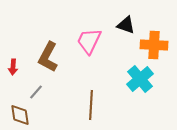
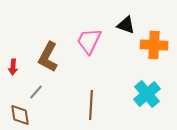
cyan cross: moved 7 px right, 15 px down
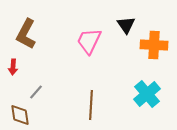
black triangle: rotated 36 degrees clockwise
brown L-shape: moved 22 px left, 23 px up
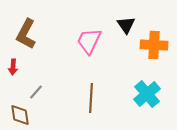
brown line: moved 7 px up
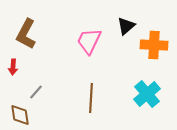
black triangle: moved 1 px down; rotated 24 degrees clockwise
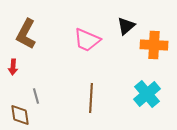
pink trapezoid: moved 2 px left, 1 px up; rotated 92 degrees counterclockwise
gray line: moved 4 px down; rotated 56 degrees counterclockwise
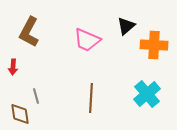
brown L-shape: moved 3 px right, 2 px up
brown diamond: moved 1 px up
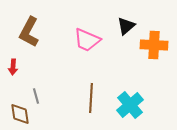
cyan cross: moved 17 px left, 11 px down
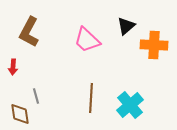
pink trapezoid: rotated 20 degrees clockwise
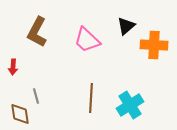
brown L-shape: moved 8 px right
cyan cross: rotated 8 degrees clockwise
